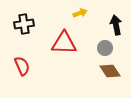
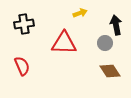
gray circle: moved 5 px up
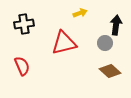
black arrow: rotated 18 degrees clockwise
red triangle: rotated 16 degrees counterclockwise
brown diamond: rotated 15 degrees counterclockwise
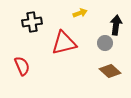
black cross: moved 8 px right, 2 px up
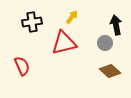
yellow arrow: moved 8 px left, 4 px down; rotated 32 degrees counterclockwise
black arrow: rotated 18 degrees counterclockwise
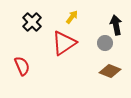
black cross: rotated 36 degrees counterclockwise
red triangle: rotated 20 degrees counterclockwise
brown diamond: rotated 20 degrees counterclockwise
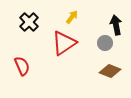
black cross: moved 3 px left
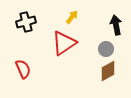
black cross: moved 3 px left; rotated 30 degrees clockwise
gray circle: moved 1 px right, 6 px down
red semicircle: moved 1 px right, 3 px down
brown diamond: moved 2 px left; rotated 50 degrees counterclockwise
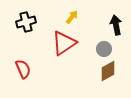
gray circle: moved 2 px left
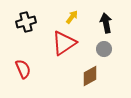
black arrow: moved 10 px left, 2 px up
brown diamond: moved 18 px left, 5 px down
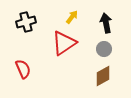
brown diamond: moved 13 px right
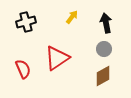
red triangle: moved 7 px left, 15 px down
